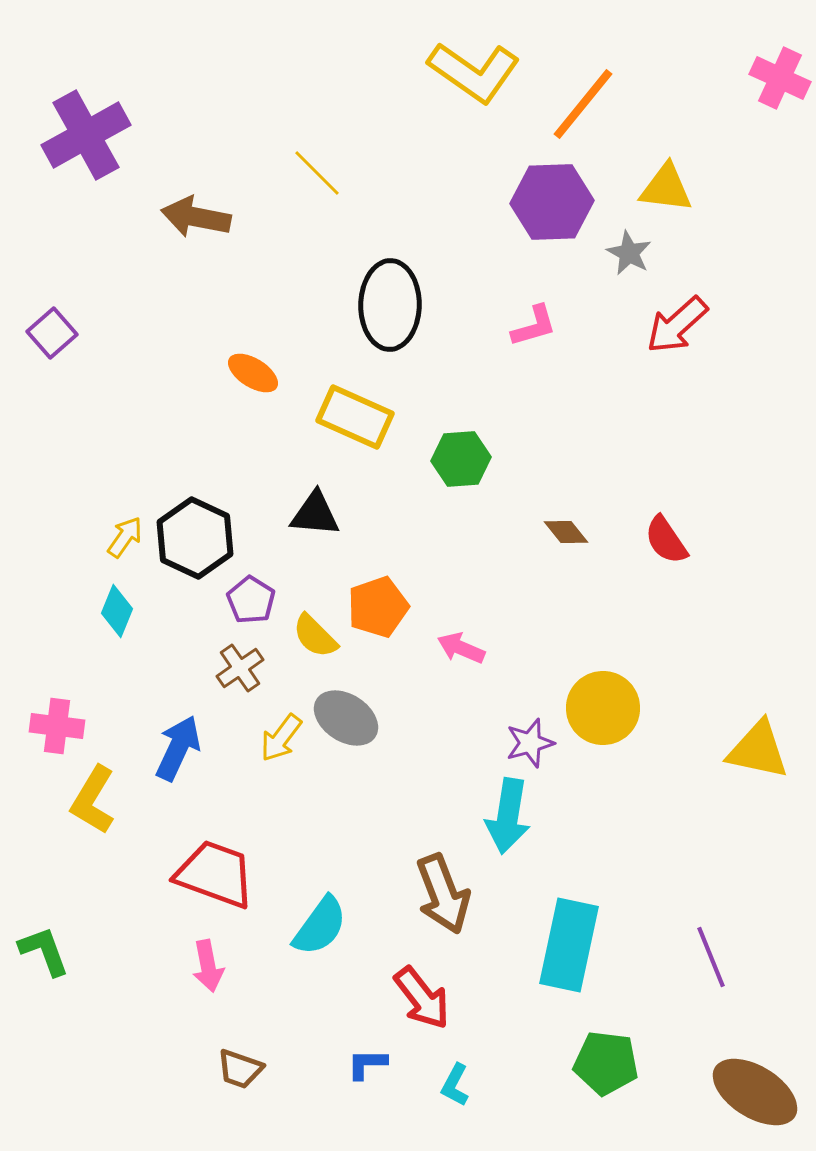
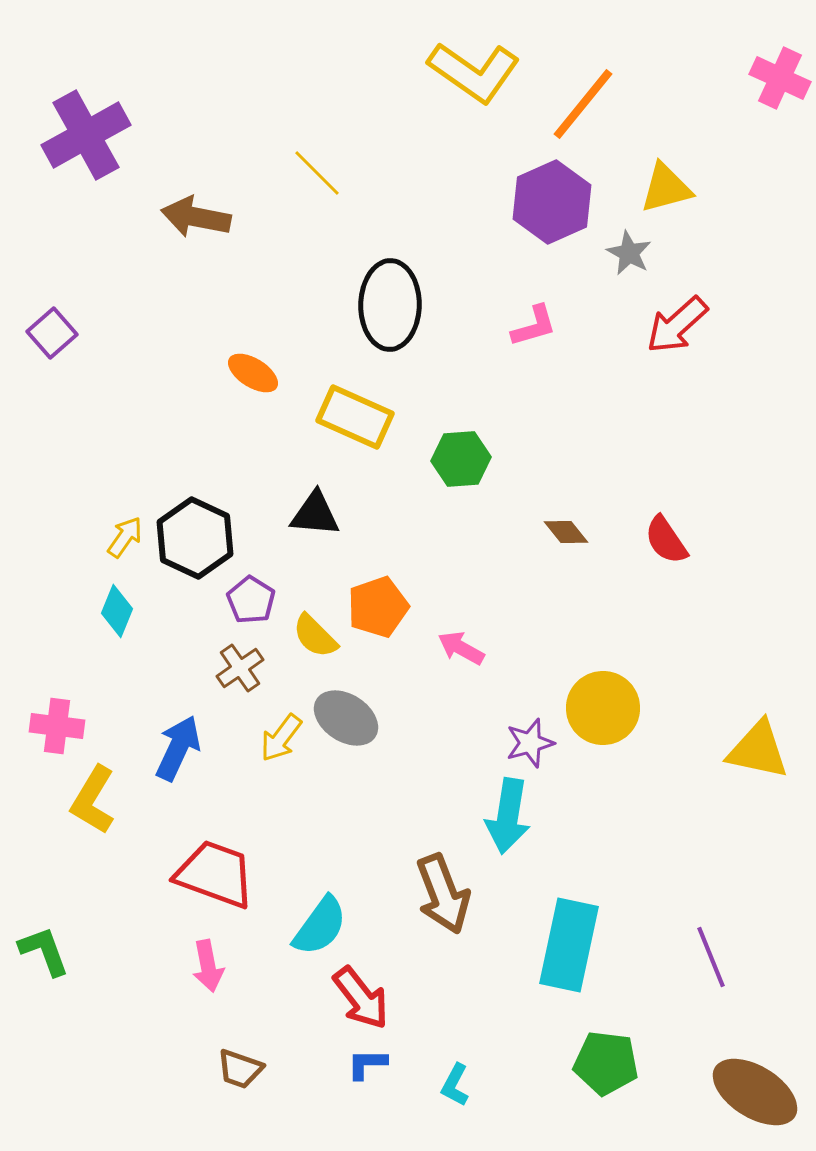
yellow triangle at (666, 188): rotated 22 degrees counterclockwise
purple hexagon at (552, 202): rotated 22 degrees counterclockwise
pink arrow at (461, 648): rotated 6 degrees clockwise
red arrow at (422, 998): moved 61 px left
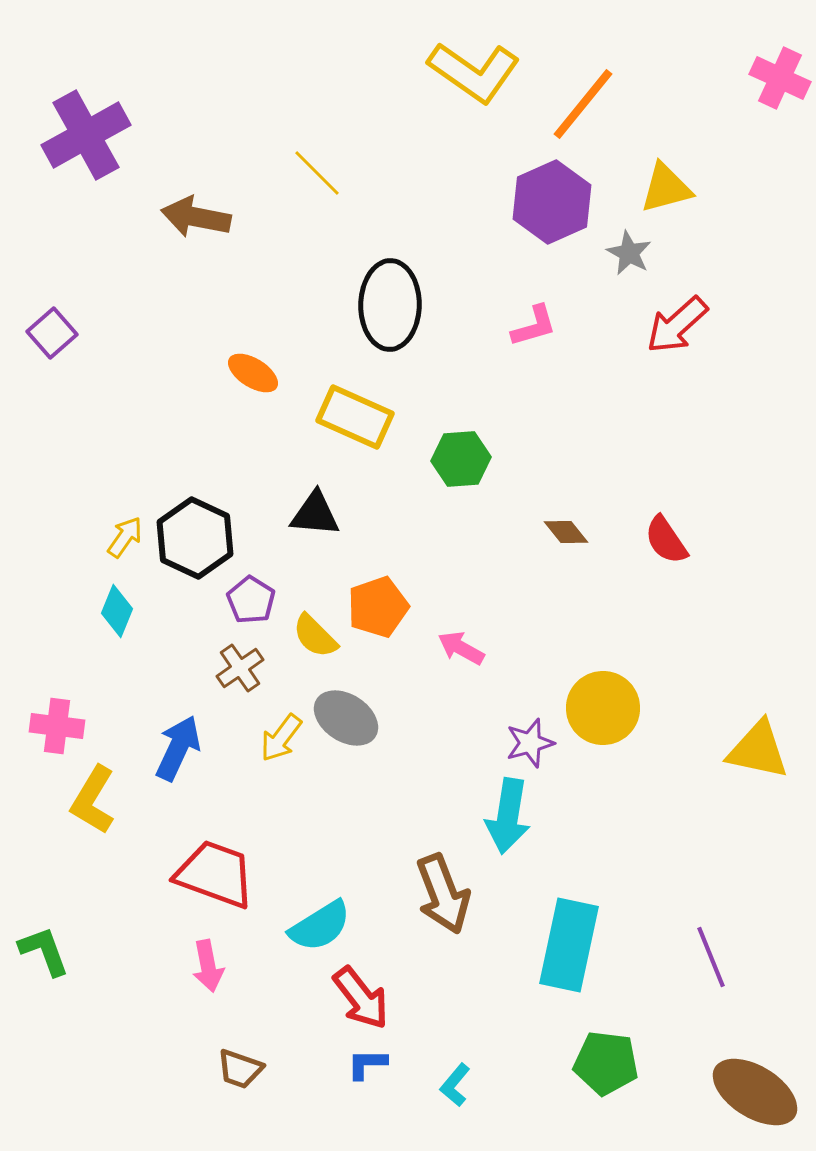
cyan semicircle at (320, 926): rotated 22 degrees clockwise
cyan L-shape at (455, 1085): rotated 12 degrees clockwise
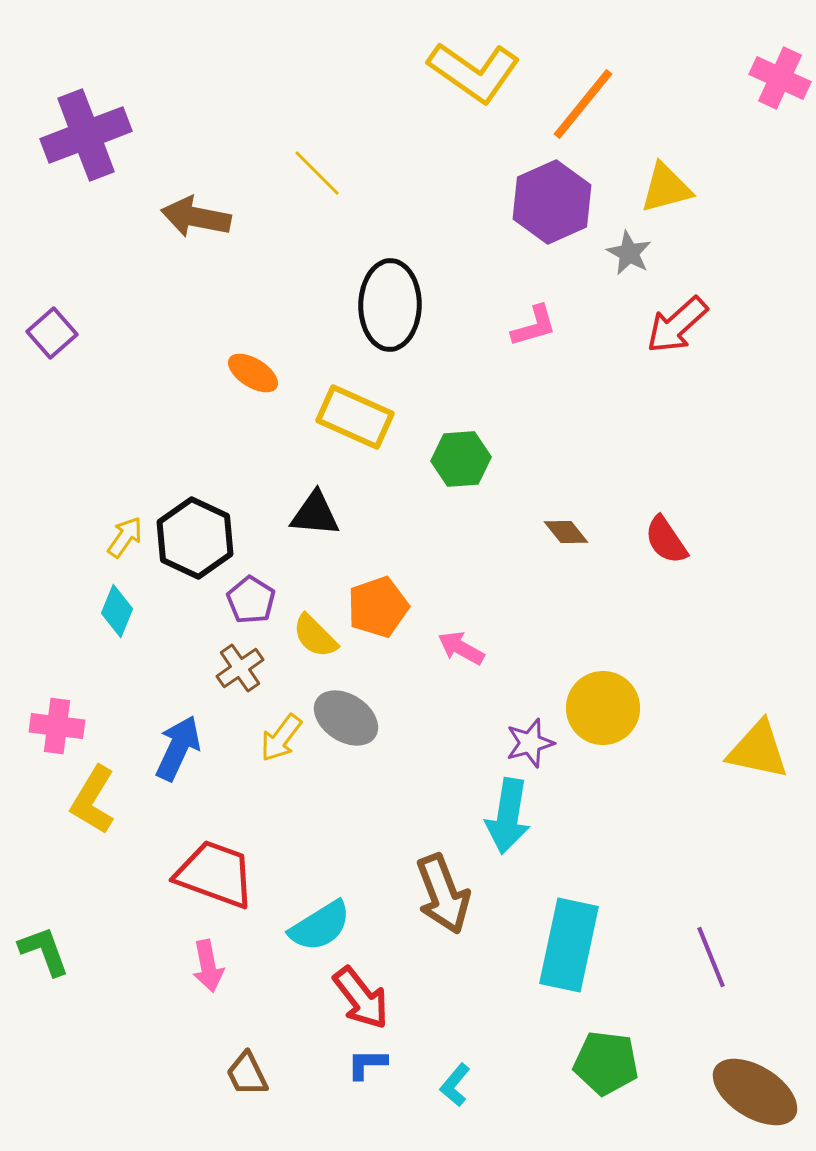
purple cross at (86, 135): rotated 8 degrees clockwise
brown trapezoid at (240, 1069): moved 7 px right, 5 px down; rotated 45 degrees clockwise
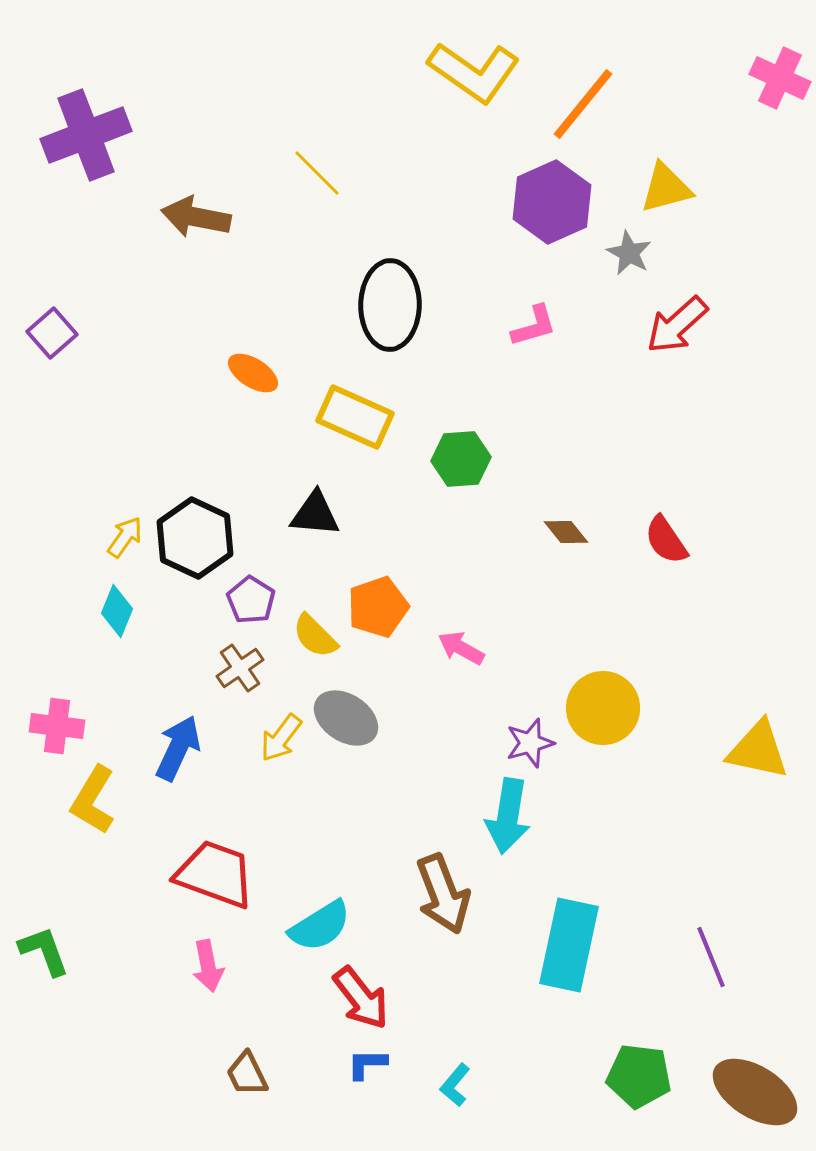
green pentagon at (606, 1063): moved 33 px right, 13 px down
